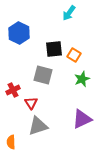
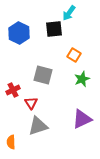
black square: moved 20 px up
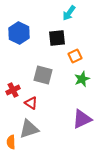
black square: moved 3 px right, 9 px down
orange square: moved 1 px right, 1 px down; rotated 32 degrees clockwise
red triangle: rotated 24 degrees counterclockwise
gray triangle: moved 9 px left, 3 px down
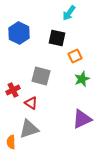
black square: rotated 18 degrees clockwise
gray square: moved 2 px left, 1 px down
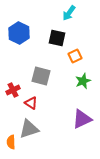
green star: moved 1 px right, 2 px down
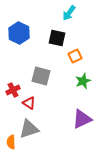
red triangle: moved 2 px left
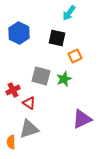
green star: moved 19 px left, 2 px up
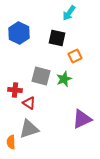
red cross: moved 2 px right; rotated 32 degrees clockwise
